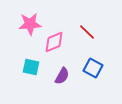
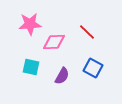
pink diamond: rotated 20 degrees clockwise
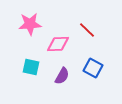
red line: moved 2 px up
pink diamond: moved 4 px right, 2 px down
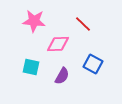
pink star: moved 4 px right, 3 px up; rotated 10 degrees clockwise
red line: moved 4 px left, 6 px up
blue square: moved 4 px up
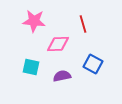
red line: rotated 30 degrees clockwise
purple semicircle: rotated 132 degrees counterclockwise
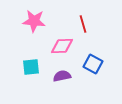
pink diamond: moved 4 px right, 2 px down
cyan square: rotated 18 degrees counterclockwise
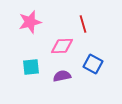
pink star: moved 4 px left, 1 px down; rotated 20 degrees counterclockwise
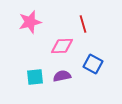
cyan square: moved 4 px right, 10 px down
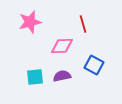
blue square: moved 1 px right, 1 px down
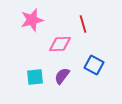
pink star: moved 2 px right, 2 px up
pink diamond: moved 2 px left, 2 px up
purple semicircle: rotated 42 degrees counterclockwise
